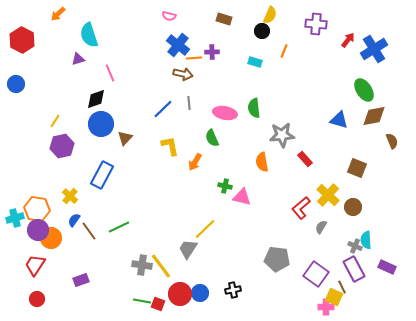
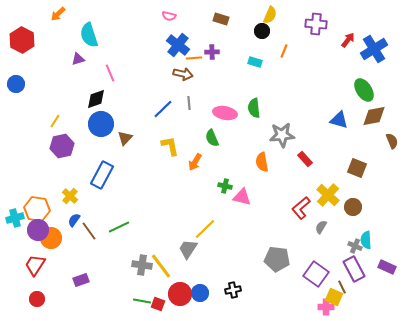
brown rectangle at (224, 19): moved 3 px left
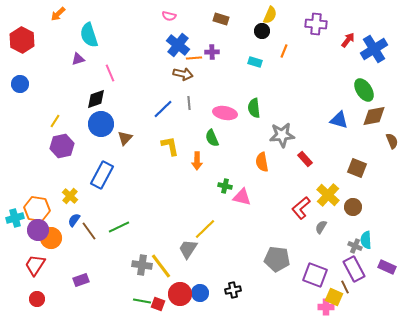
blue circle at (16, 84): moved 4 px right
orange arrow at (195, 162): moved 2 px right, 1 px up; rotated 30 degrees counterclockwise
purple square at (316, 274): moved 1 px left, 1 px down; rotated 15 degrees counterclockwise
brown line at (342, 287): moved 3 px right
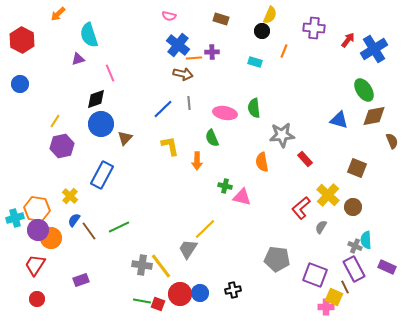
purple cross at (316, 24): moved 2 px left, 4 px down
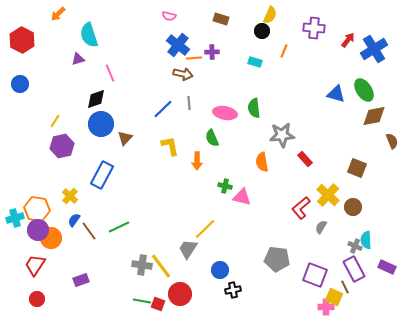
blue triangle at (339, 120): moved 3 px left, 26 px up
blue circle at (200, 293): moved 20 px right, 23 px up
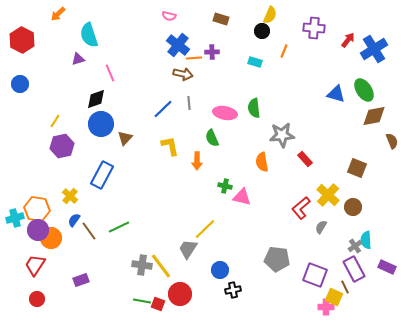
gray cross at (355, 246): rotated 32 degrees clockwise
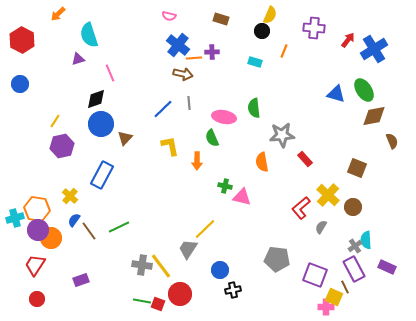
pink ellipse at (225, 113): moved 1 px left, 4 px down
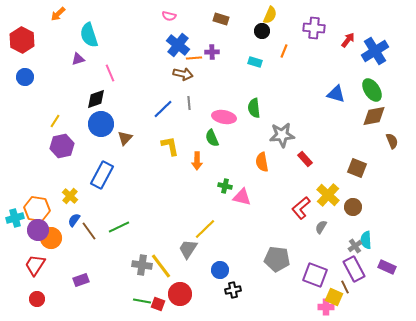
blue cross at (374, 49): moved 1 px right, 2 px down
blue circle at (20, 84): moved 5 px right, 7 px up
green ellipse at (364, 90): moved 8 px right
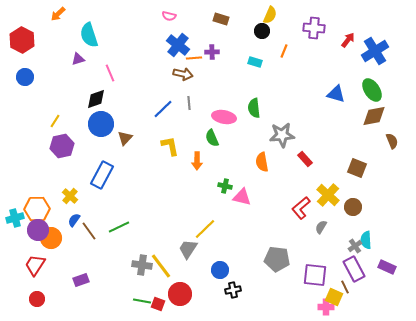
orange hexagon at (37, 209): rotated 10 degrees counterclockwise
purple square at (315, 275): rotated 15 degrees counterclockwise
